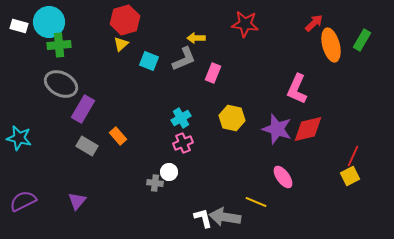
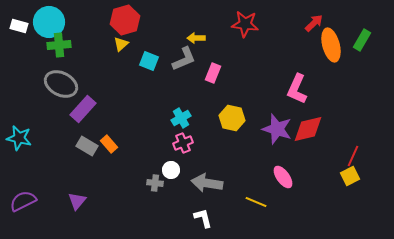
purple rectangle: rotated 12 degrees clockwise
orange rectangle: moved 9 px left, 8 px down
white circle: moved 2 px right, 2 px up
gray arrow: moved 18 px left, 34 px up
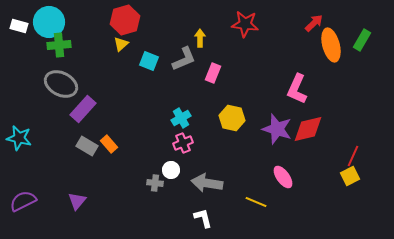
yellow arrow: moved 4 px right; rotated 90 degrees clockwise
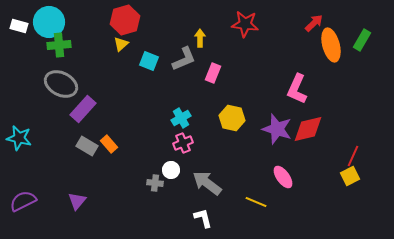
gray arrow: rotated 28 degrees clockwise
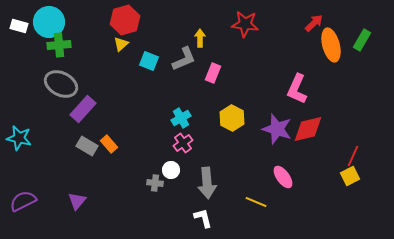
yellow hexagon: rotated 15 degrees clockwise
pink cross: rotated 12 degrees counterclockwise
gray arrow: rotated 132 degrees counterclockwise
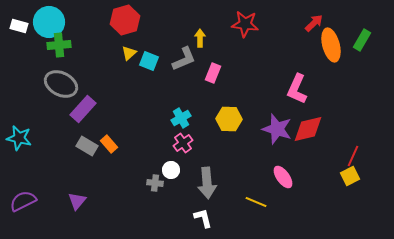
yellow triangle: moved 8 px right, 9 px down
yellow hexagon: moved 3 px left, 1 px down; rotated 25 degrees counterclockwise
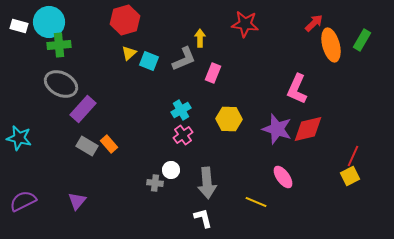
cyan cross: moved 8 px up
pink cross: moved 8 px up
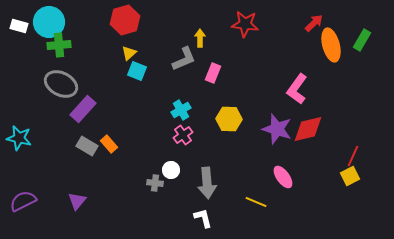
cyan square: moved 12 px left, 10 px down
pink L-shape: rotated 12 degrees clockwise
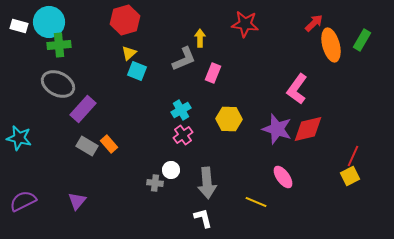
gray ellipse: moved 3 px left
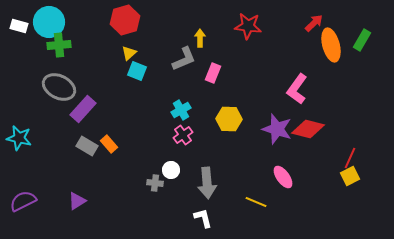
red star: moved 3 px right, 2 px down
gray ellipse: moved 1 px right, 3 px down
red diamond: rotated 28 degrees clockwise
red line: moved 3 px left, 2 px down
purple triangle: rotated 18 degrees clockwise
